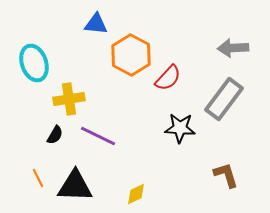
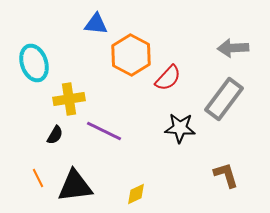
purple line: moved 6 px right, 5 px up
black triangle: rotated 9 degrees counterclockwise
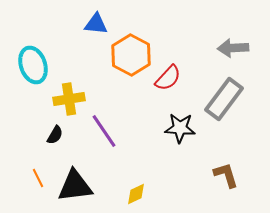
cyan ellipse: moved 1 px left, 2 px down
purple line: rotated 30 degrees clockwise
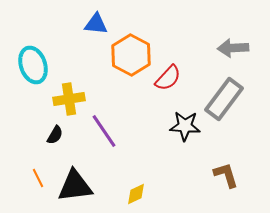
black star: moved 5 px right, 2 px up
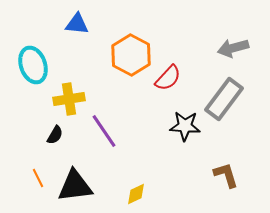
blue triangle: moved 19 px left
gray arrow: rotated 12 degrees counterclockwise
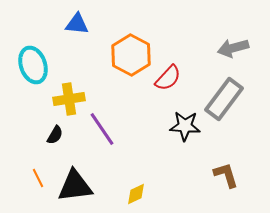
purple line: moved 2 px left, 2 px up
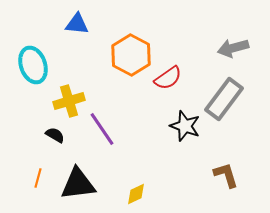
red semicircle: rotated 12 degrees clockwise
yellow cross: moved 2 px down; rotated 8 degrees counterclockwise
black star: rotated 16 degrees clockwise
black semicircle: rotated 90 degrees counterclockwise
orange line: rotated 42 degrees clockwise
black triangle: moved 3 px right, 2 px up
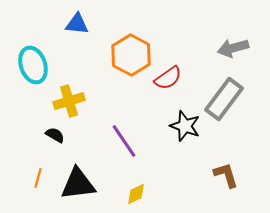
purple line: moved 22 px right, 12 px down
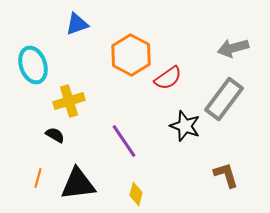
blue triangle: rotated 25 degrees counterclockwise
yellow diamond: rotated 50 degrees counterclockwise
